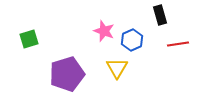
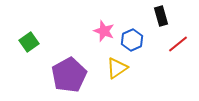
black rectangle: moved 1 px right, 1 px down
green square: moved 3 px down; rotated 18 degrees counterclockwise
red line: rotated 30 degrees counterclockwise
yellow triangle: rotated 25 degrees clockwise
purple pentagon: moved 2 px right, 1 px down; rotated 12 degrees counterclockwise
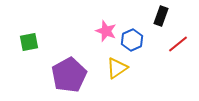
black rectangle: rotated 36 degrees clockwise
pink star: moved 2 px right
green square: rotated 24 degrees clockwise
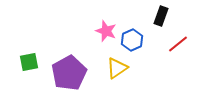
green square: moved 20 px down
purple pentagon: moved 2 px up
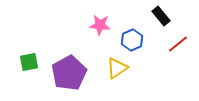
black rectangle: rotated 60 degrees counterclockwise
pink star: moved 6 px left, 6 px up; rotated 15 degrees counterclockwise
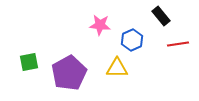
red line: rotated 30 degrees clockwise
yellow triangle: rotated 35 degrees clockwise
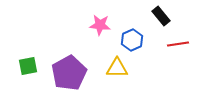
green square: moved 1 px left, 4 px down
